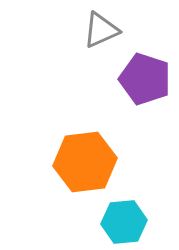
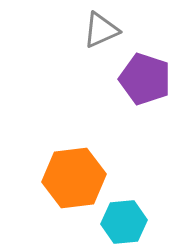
orange hexagon: moved 11 px left, 16 px down
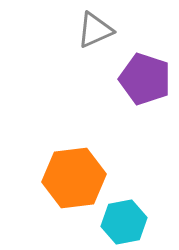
gray triangle: moved 6 px left
cyan hexagon: rotated 6 degrees counterclockwise
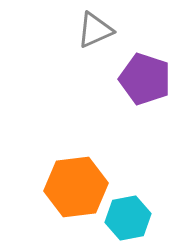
orange hexagon: moved 2 px right, 9 px down
cyan hexagon: moved 4 px right, 4 px up
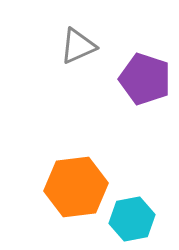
gray triangle: moved 17 px left, 16 px down
cyan hexagon: moved 4 px right, 1 px down
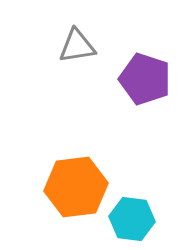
gray triangle: moved 1 px left; rotated 15 degrees clockwise
cyan hexagon: rotated 18 degrees clockwise
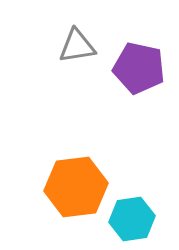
purple pentagon: moved 6 px left, 11 px up; rotated 6 degrees counterclockwise
cyan hexagon: rotated 15 degrees counterclockwise
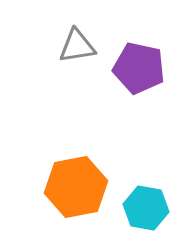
orange hexagon: rotated 4 degrees counterclockwise
cyan hexagon: moved 14 px right, 11 px up; rotated 18 degrees clockwise
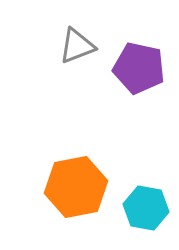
gray triangle: rotated 12 degrees counterclockwise
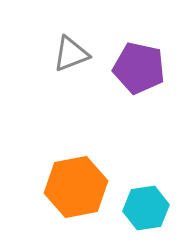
gray triangle: moved 6 px left, 8 px down
cyan hexagon: rotated 18 degrees counterclockwise
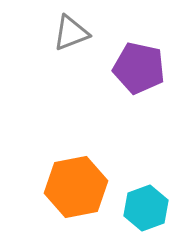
gray triangle: moved 21 px up
cyan hexagon: rotated 12 degrees counterclockwise
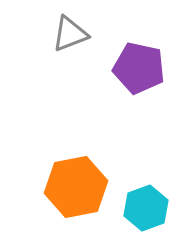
gray triangle: moved 1 px left, 1 px down
